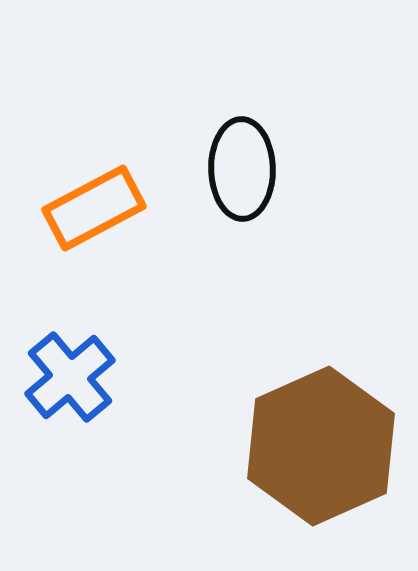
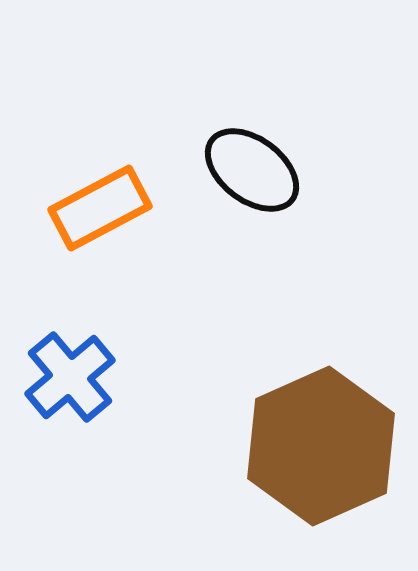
black ellipse: moved 10 px right, 1 px down; rotated 52 degrees counterclockwise
orange rectangle: moved 6 px right
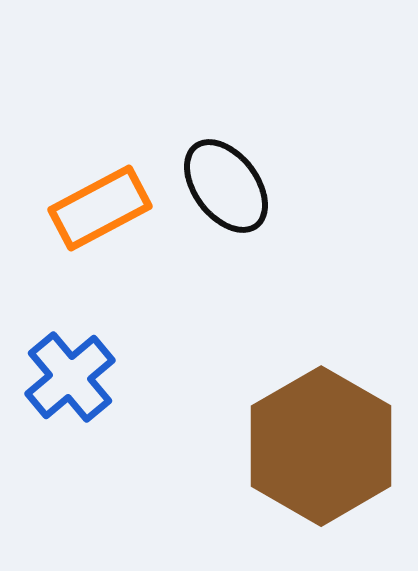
black ellipse: moved 26 px left, 16 px down; rotated 16 degrees clockwise
brown hexagon: rotated 6 degrees counterclockwise
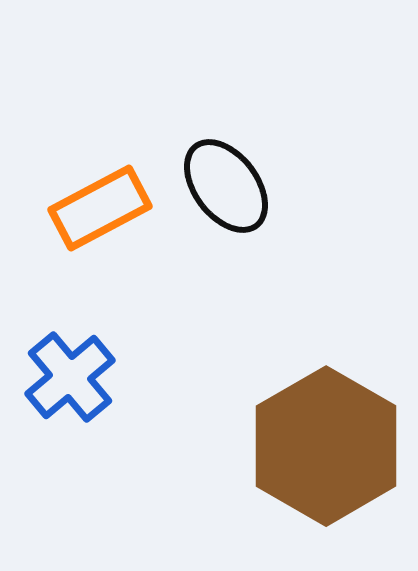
brown hexagon: moved 5 px right
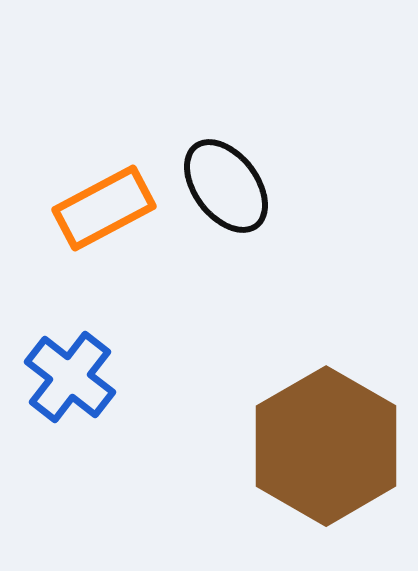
orange rectangle: moved 4 px right
blue cross: rotated 12 degrees counterclockwise
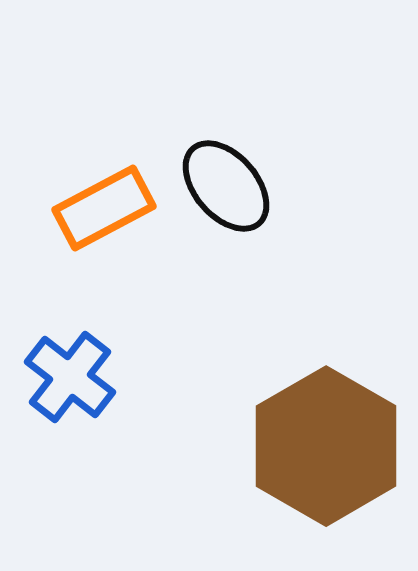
black ellipse: rotated 4 degrees counterclockwise
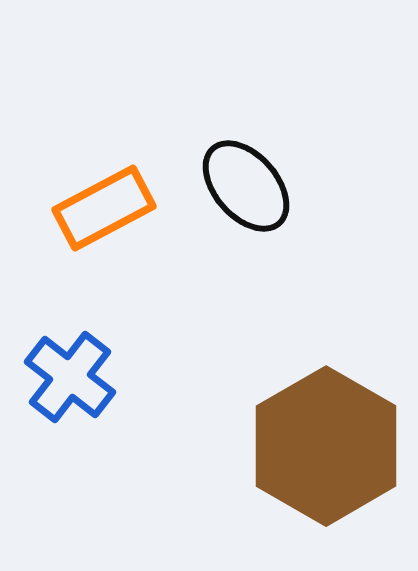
black ellipse: moved 20 px right
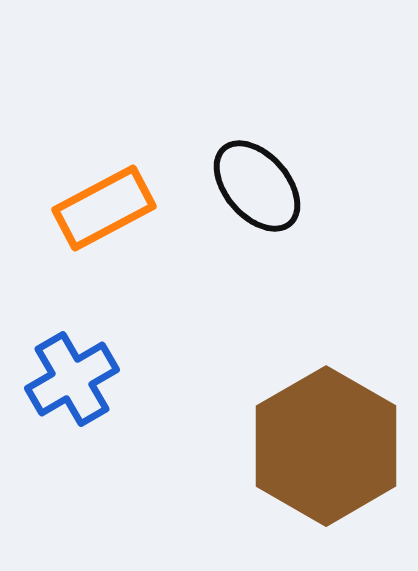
black ellipse: moved 11 px right
blue cross: moved 2 px right, 2 px down; rotated 22 degrees clockwise
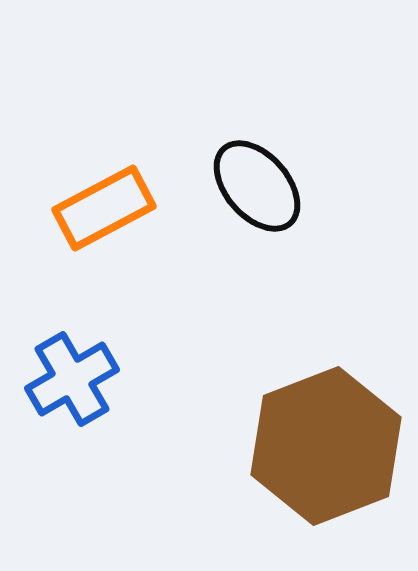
brown hexagon: rotated 9 degrees clockwise
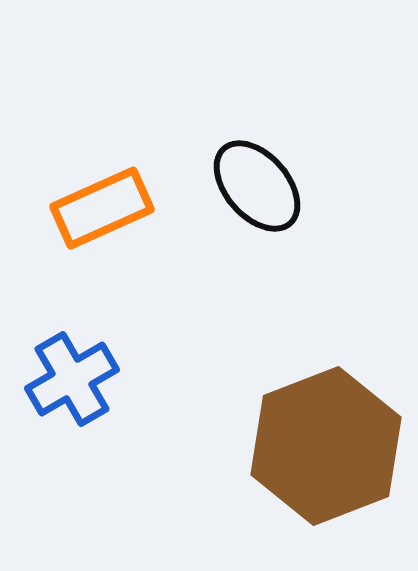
orange rectangle: moved 2 px left; rotated 4 degrees clockwise
